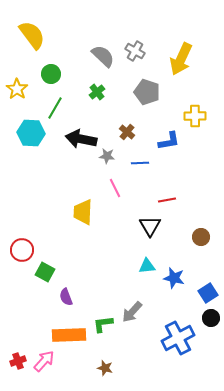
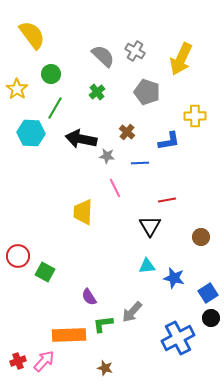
red circle: moved 4 px left, 6 px down
purple semicircle: moved 23 px right; rotated 12 degrees counterclockwise
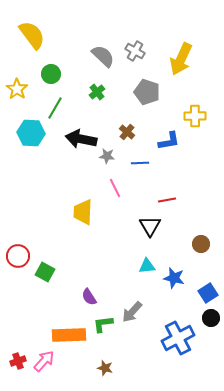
brown circle: moved 7 px down
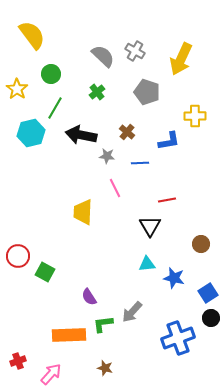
cyan hexagon: rotated 16 degrees counterclockwise
black arrow: moved 4 px up
cyan triangle: moved 2 px up
blue cross: rotated 8 degrees clockwise
pink arrow: moved 7 px right, 13 px down
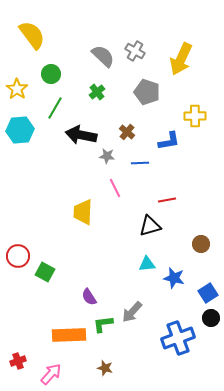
cyan hexagon: moved 11 px left, 3 px up; rotated 8 degrees clockwise
black triangle: rotated 45 degrees clockwise
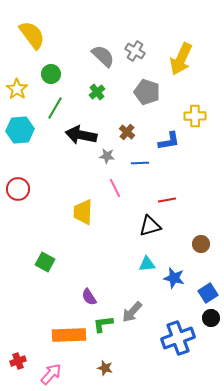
red circle: moved 67 px up
green square: moved 10 px up
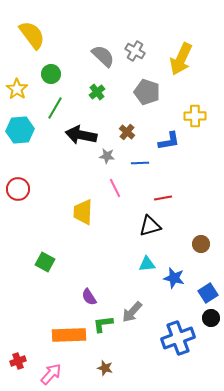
red line: moved 4 px left, 2 px up
